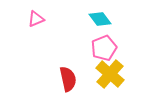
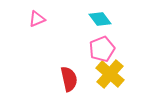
pink triangle: moved 1 px right
pink pentagon: moved 2 px left, 1 px down
red semicircle: moved 1 px right
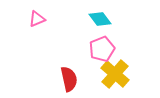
yellow cross: moved 5 px right
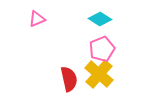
cyan diamond: rotated 20 degrees counterclockwise
yellow cross: moved 16 px left
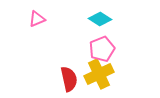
yellow cross: rotated 24 degrees clockwise
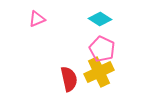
pink pentagon: rotated 25 degrees counterclockwise
yellow cross: moved 2 px up
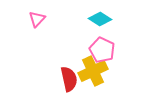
pink triangle: rotated 24 degrees counterclockwise
pink pentagon: moved 1 px down
yellow cross: moved 6 px left, 1 px up
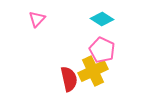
cyan diamond: moved 2 px right
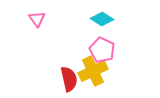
pink triangle: rotated 18 degrees counterclockwise
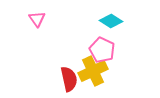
cyan diamond: moved 9 px right, 2 px down
